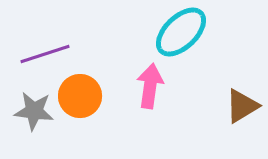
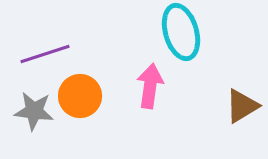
cyan ellipse: rotated 62 degrees counterclockwise
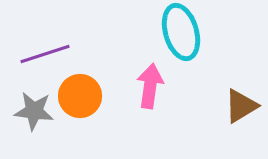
brown triangle: moved 1 px left
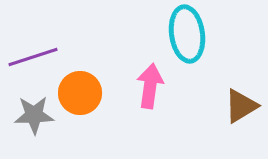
cyan ellipse: moved 6 px right, 2 px down; rotated 8 degrees clockwise
purple line: moved 12 px left, 3 px down
orange circle: moved 3 px up
gray star: moved 4 px down; rotated 9 degrees counterclockwise
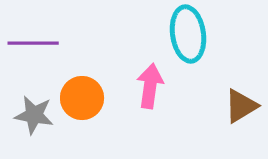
cyan ellipse: moved 1 px right
purple line: moved 14 px up; rotated 18 degrees clockwise
orange circle: moved 2 px right, 5 px down
gray star: rotated 12 degrees clockwise
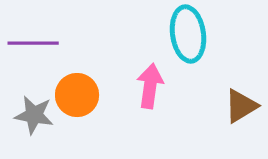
orange circle: moved 5 px left, 3 px up
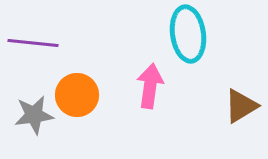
purple line: rotated 6 degrees clockwise
gray star: rotated 18 degrees counterclockwise
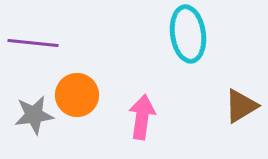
pink arrow: moved 8 px left, 31 px down
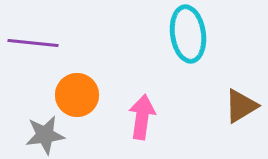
gray star: moved 11 px right, 20 px down
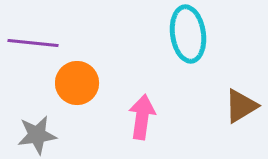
orange circle: moved 12 px up
gray star: moved 8 px left
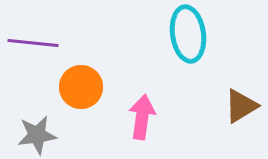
orange circle: moved 4 px right, 4 px down
